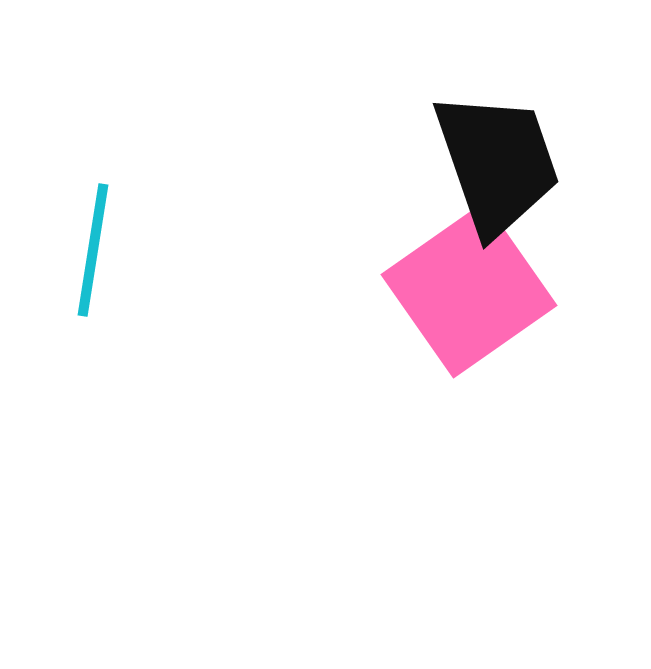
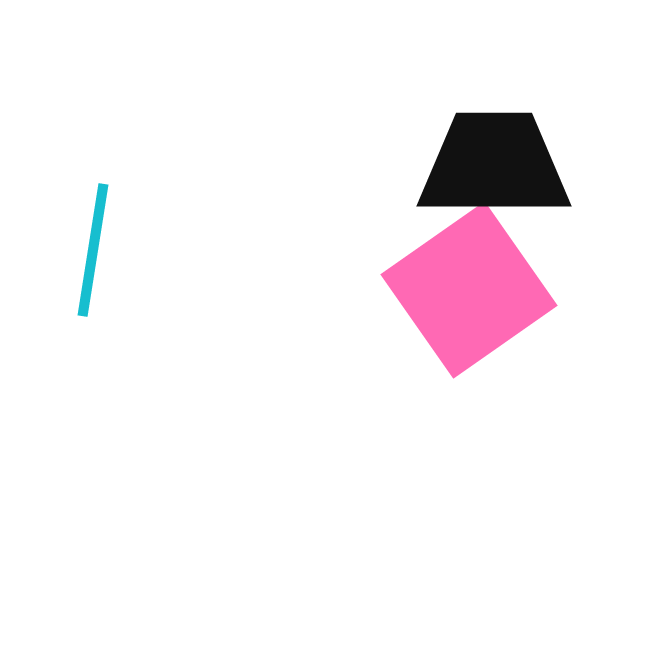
black trapezoid: moved 3 px left, 2 px down; rotated 71 degrees counterclockwise
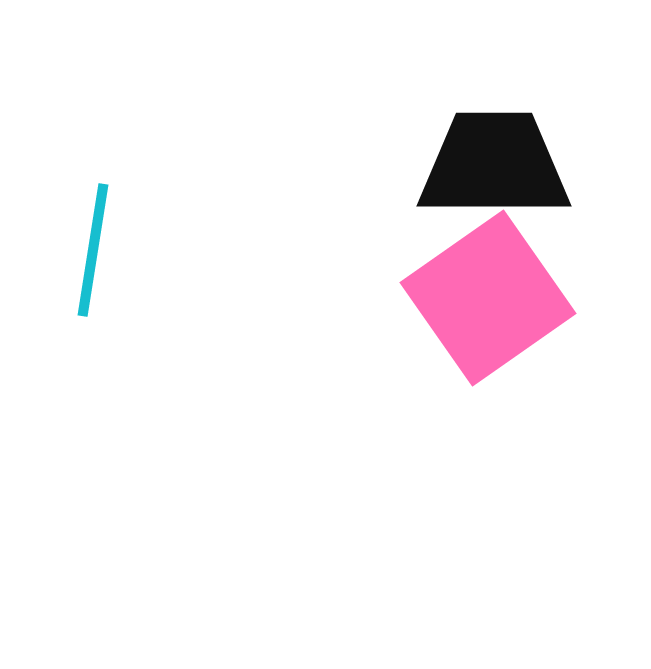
pink square: moved 19 px right, 8 px down
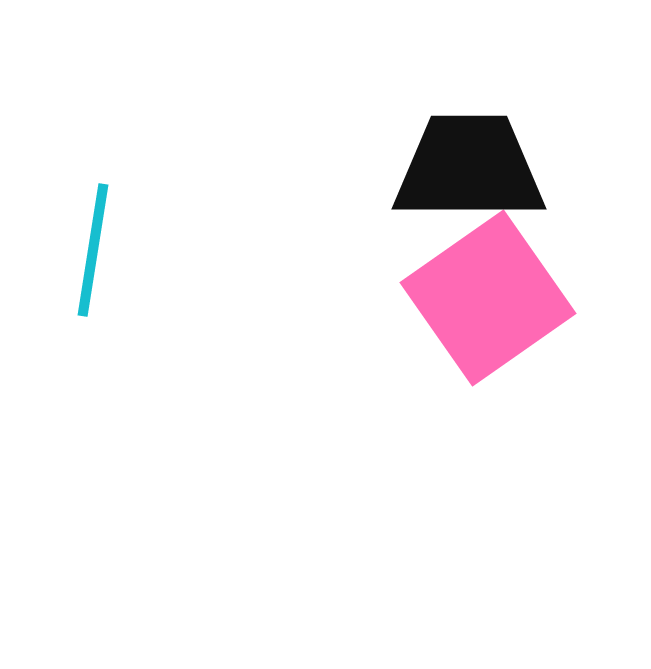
black trapezoid: moved 25 px left, 3 px down
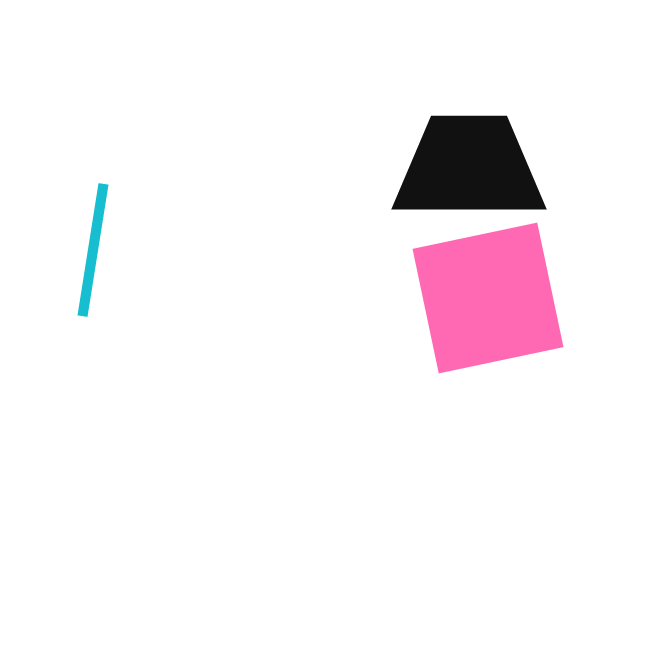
pink square: rotated 23 degrees clockwise
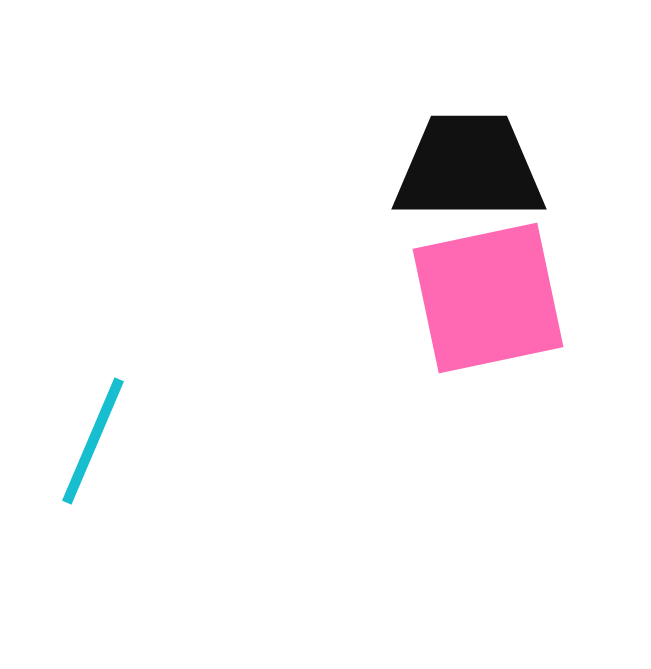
cyan line: moved 191 px down; rotated 14 degrees clockwise
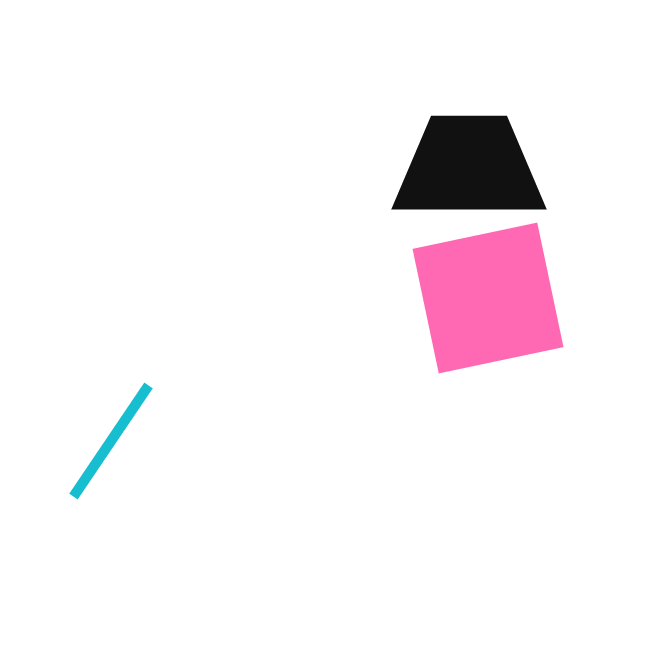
cyan line: moved 18 px right; rotated 11 degrees clockwise
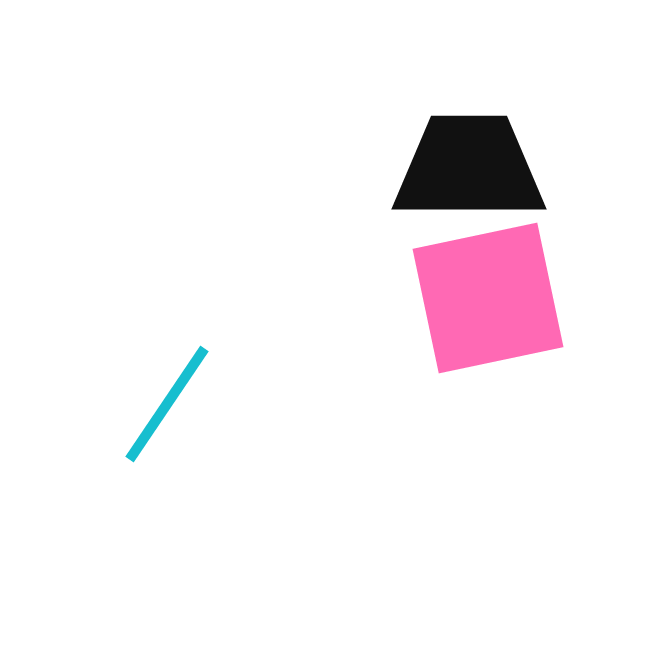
cyan line: moved 56 px right, 37 px up
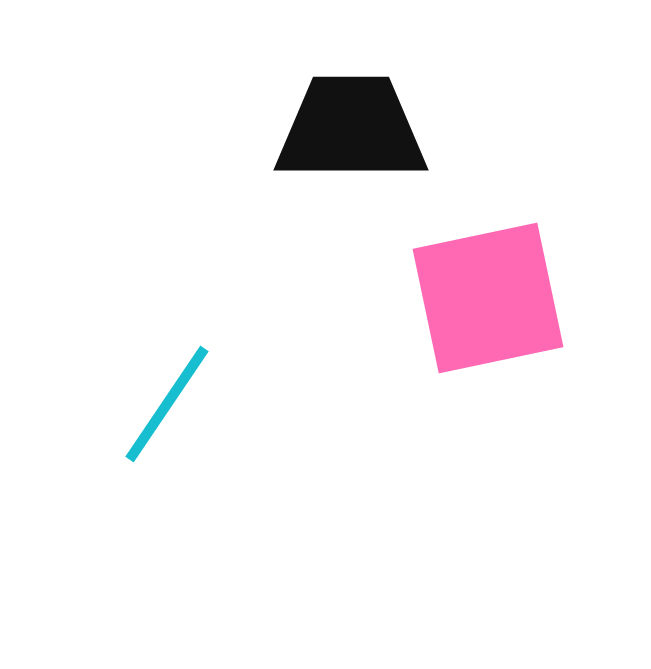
black trapezoid: moved 118 px left, 39 px up
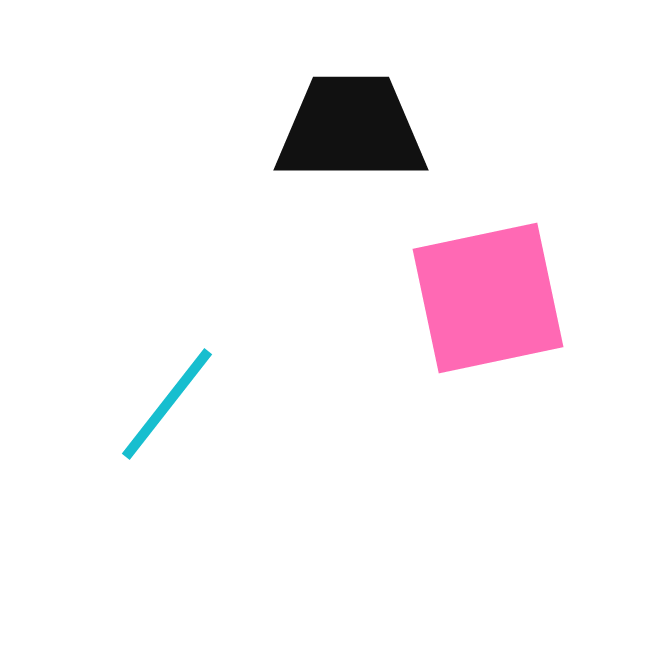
cyan line: rotated 4 degrees clockwise
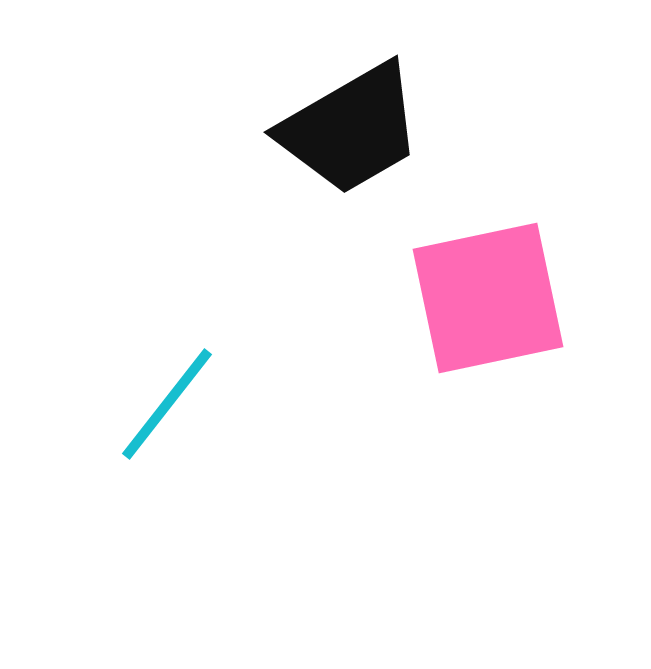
black trapezoid: rotated 150 degrees clockwise
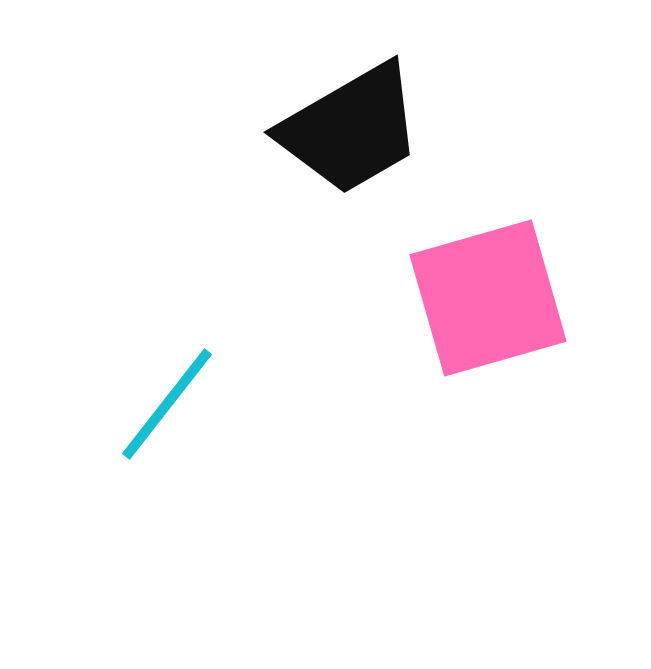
pink square: rotated 4 degrees counterclockwise
